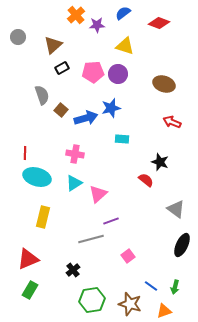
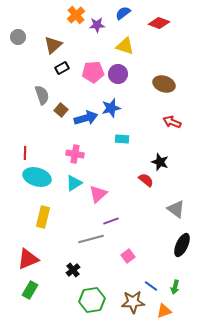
brown star: moved 3 px right, 2 px up; rotated 20 degrees counterclockwise
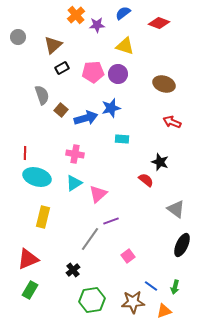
gray line: moved 1 px left; rotated 40 degrees counterclockwise
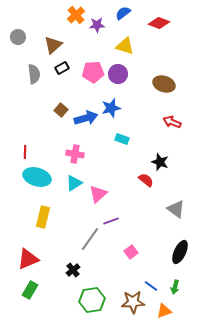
gray semicircle: moved 8 px left, 21 px up; rotated 12 degrees clockwise
cyan rectangle: rotated 16 degrees clockwise
red line: moved 1 px up
black ellipse: moved 2 px left, 7 px down
pink square: moved 3 px right, 4 px up
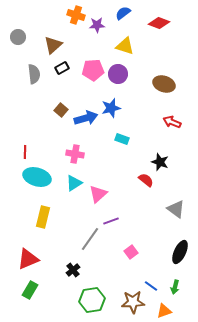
orange cross: rotated 30 degrees counterclockwise
pink pentagon: moved 2 px up
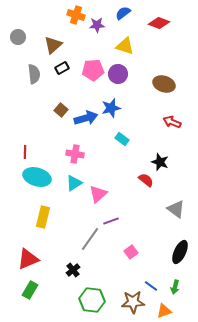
cyan rectangle: rotated 16 degrees clockwise
green hexagon: rotated 15 degrees clockwise
